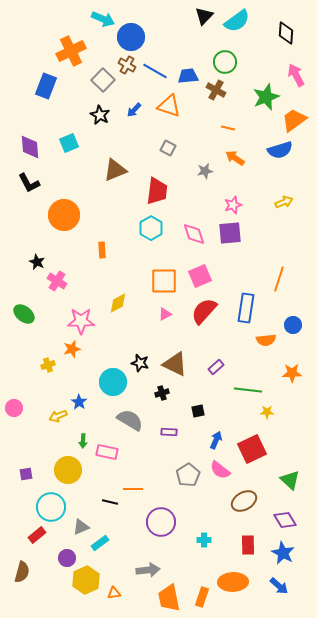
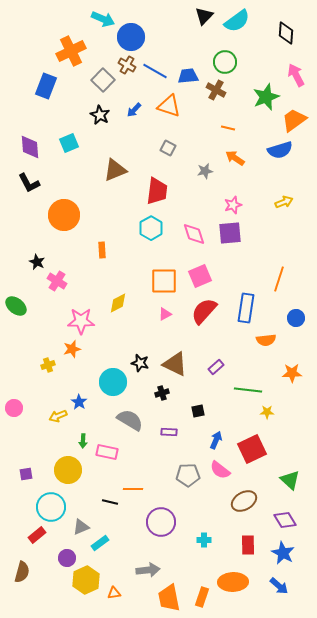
green ellipse at (24, 314): moved 8 px left, 8 px up
blue circle at (293, 325): moved 3 px right, 7 px up
gray pentagon at (188, 475): rotated 30 degrees clockwise
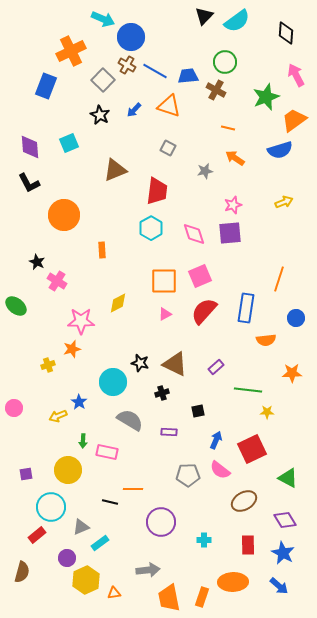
green triangle at (290, 480): moved 2 px left, 2 px up; rotated 15 degrees counterclockwise
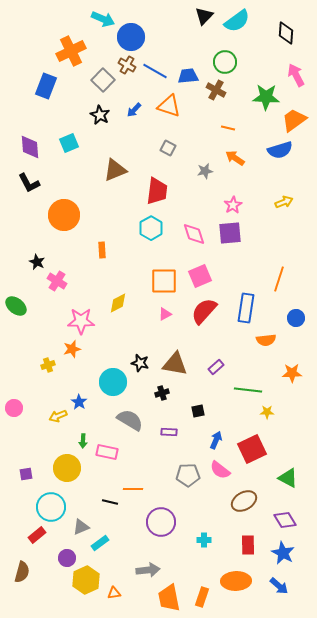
green star at (266, 97): rotated 24 degrees clockwise
pink star at (233, 205): rotated 12 degrees counterclockwise
brown triangle at (175, 364): rotated 16 degrees counterclockwise
yellow circle at (68, 470): moved 1 px left, 2 px up
orange ellipse at (233, 582): moved 3 px right, 1 px up
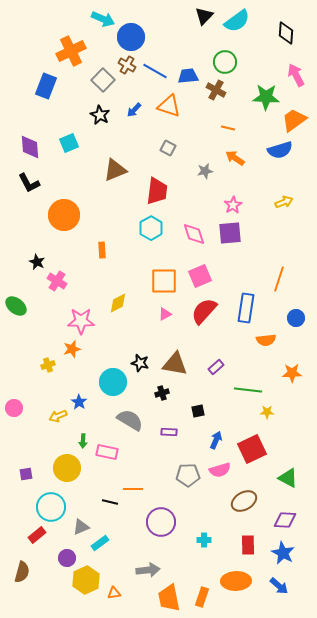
pink semicircle at (220, 470): rotated 55 degrees counterclockwise
purple diamond at (285, 520): rotated 55 degrees counterclockwise
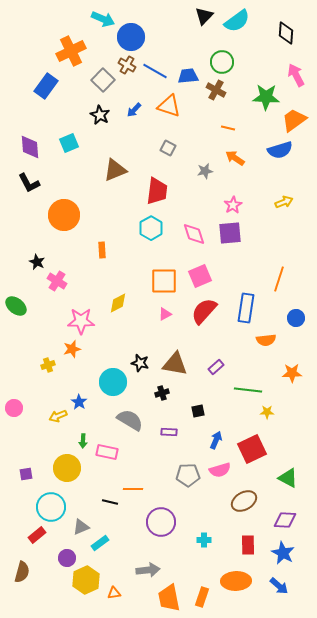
green circle at (225, 62): moved 3 px left
blue rectangle at (46, 86): rotated 15 degrees clockwise
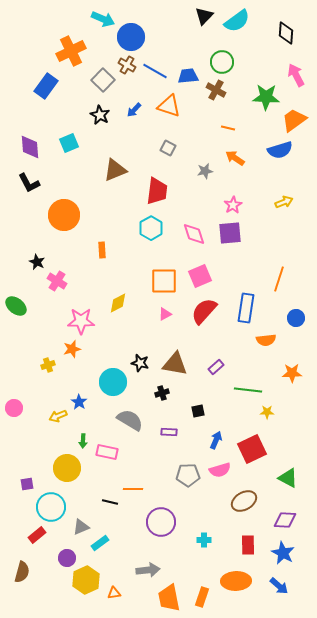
purple square at (26, 474): moved 1 px right, 10 px down
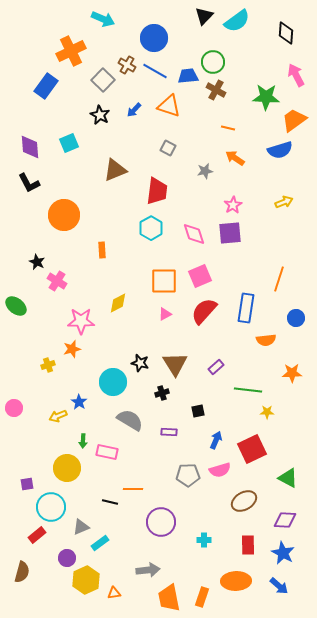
blue circle at (131, 37): moved 23 px right, 1 px down
green circle at (222, 62): moved 9 px left
brown triangle at (175, 364): rotated 48 degrees clockwise
